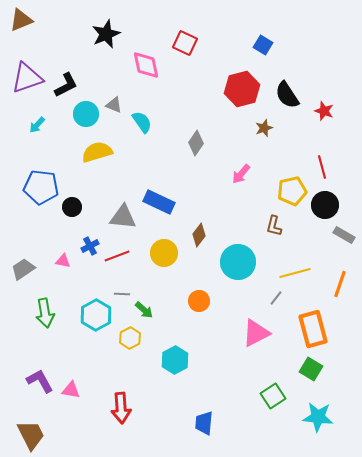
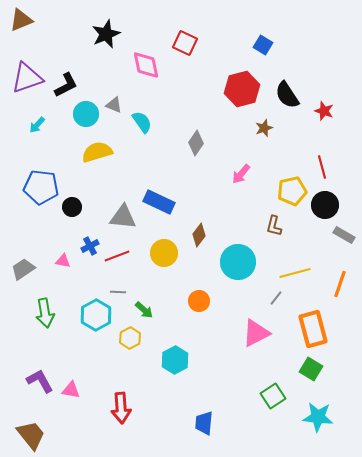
gray line at (122, 294): moved 4 px left, 2 px up
brown trapezoid at (31, 435): rotated 12 degrees counterclockwise
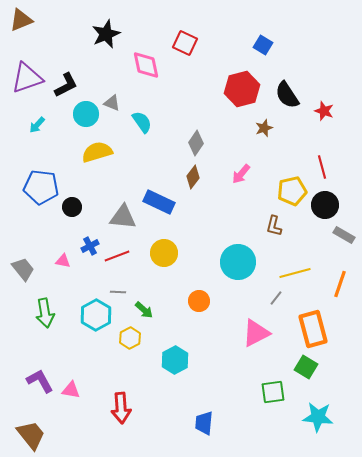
gray triangle at (114, 105): moved 2 px left, 2 px up
brown diamond at (199, 235): moved 6 px left, 58 px up
gray trapezoid at (23, 269): rotated 85 degrees clockwise
green square at (311, 369): moved 5 px left, 2 px up
green square at (273, 396): moved 4 px up; rotated 25 degrees clockwise
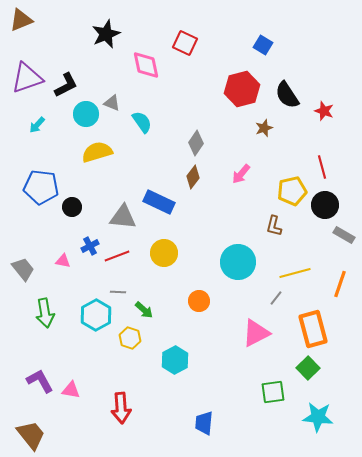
yellow hexagon at (130, 338): rotated 15 degrees counterclockwise
green square at (306, 367): moved 2 px right, 1 px down; rotated 15 degrees clockwise
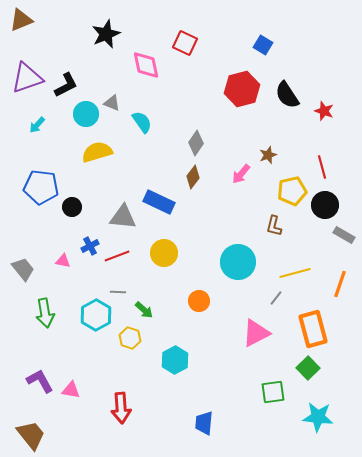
brown star at (264, 128): moved 4 px right, 27 px down
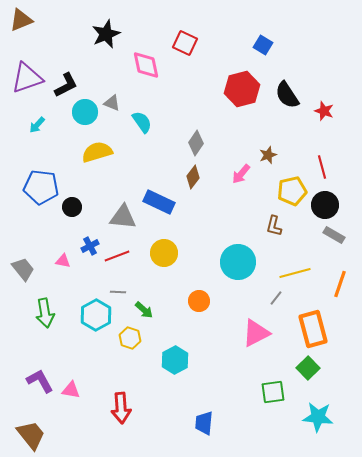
cyan circle at (86, 114): moved 1 px left, 2 px up
gray rectangle at (344, 235): moved 10 px left
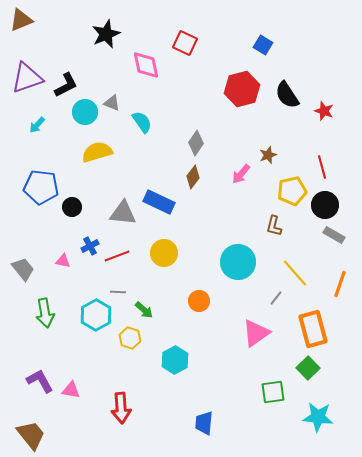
gray triangle at (123, 217): moved 4 px up
yellow line at (295, 273): rotated 64 degrees clockwise
pink triangle at (256, 333): rotated 8 degrees counterclockwise
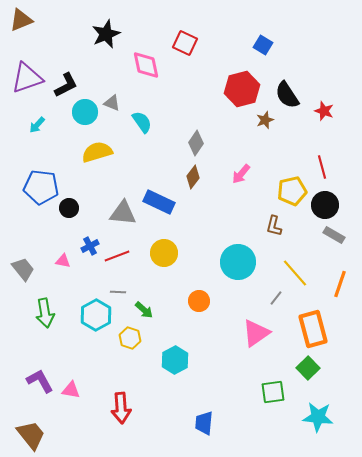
brown star at (268, 155): moved 3 px left, 35 px up
black circle at (72, 207): moved 3 px left, 1 px down
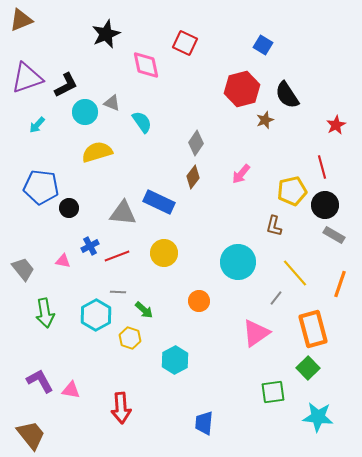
red star at (324, 111): moved 12 px right, 14 px down; rotated 24 degrees clockwise
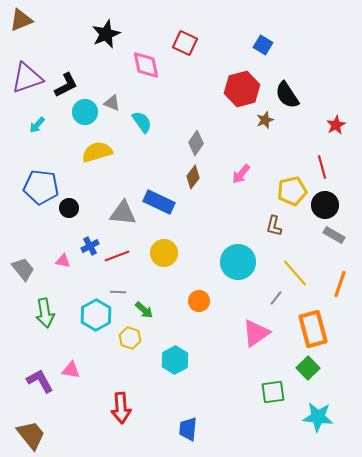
pink triangle at (71, 390): moved 20 px up
blue trapezoid at (204, 423): moved 16 px left, 6 px down
